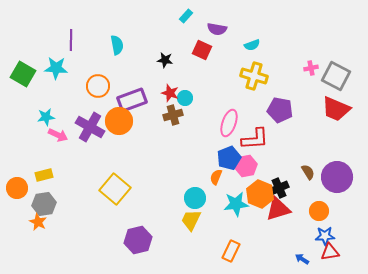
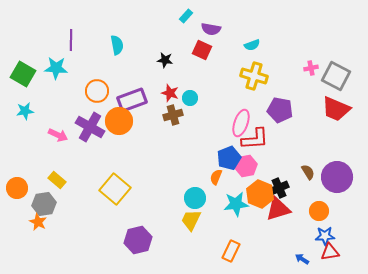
purple semicircle at (217, 29): moved 6 px left
orange circle at (98, 86): moved 1 px left, 5 px down
cyan circle at (185, 98): moved 5 px right
cyan star at (46, 117): moved 21 px left, 6 px up
pink ellipse at (229, 123): moved 12 px right
yellow rectangle at (44, 175): moved 13 px right, 5 px down; rotated 54 degrees clockwise
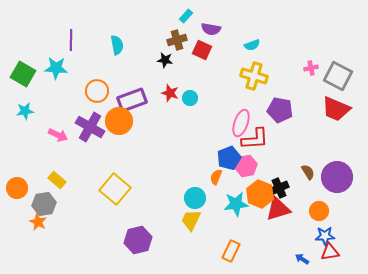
gray square at (336, 76): moved 2 px right
brown cross at (173, 115): moved 4 px right, 75 px up
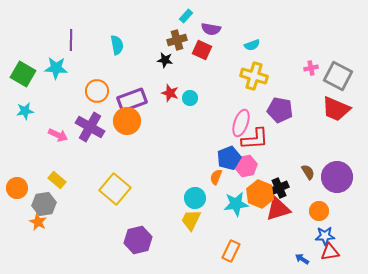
orange circle at (119, 121): moved 8 px right
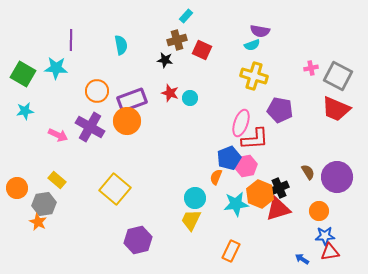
purple semicircle at (211, 29): moved 49 px right, 2 px down
cyan semicircle at (117, 45): moved 4 px right
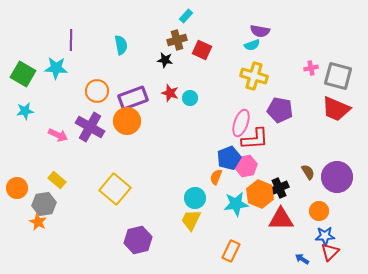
gray square at (338, 76): rotated 12 degrees counterclockwise
purple rectangle at (132, 100): moved 1 px right, 2 px up
red triangle at (278, 209): moved 3 px right, 10 px down; rotated 16 degrees clockwise
red triangle at (330, 252): rotated 36 degrees counterclockwise
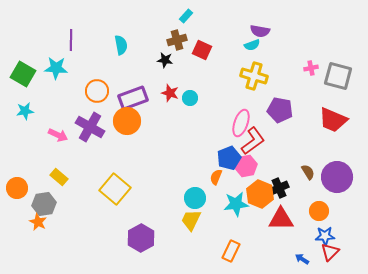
red trapezoid at (336, 109): moved 3 px left, 11 px down
red L-shape at (255, 139): moved 2 px left, 2 px down; rotated 32 degrees counterclockwise
yellow rectangle at (57, 180): moved 2 px right, 3 px up
purple hexagon at (138, 240): moved 3 px right, 2 px up; rotated 16 degrees counterclockwise
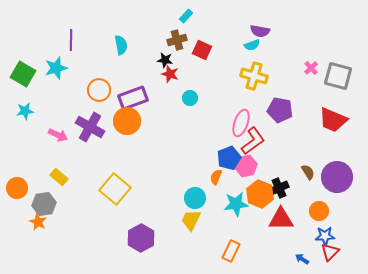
cyan star at (56, 68): rotated 20 degrees counterclockwise
pink cross at (311, 68): rotated 32 degrees counterclockwise
orange circle at (97, 91): moved 2 px right, 1 px up
red star at (170, 93): moved 19 px up
